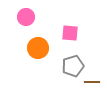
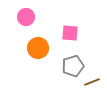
brown line: rotated 21 degrees counterclockwise
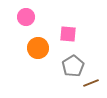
pink square: moved 2 px left, 1 px down
gray pentagon: rotated 15 degrees counterclockwise
brown line: moved 1 px left, 1 px down
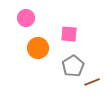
pink circle: moved 1 px down
pink square: moved 1 px right
brown line: moved 1 px right, 1 px up
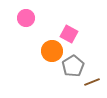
pink square: rotated 24 degrees clockwise
orange circle: moved 14 px right, 3 px down
